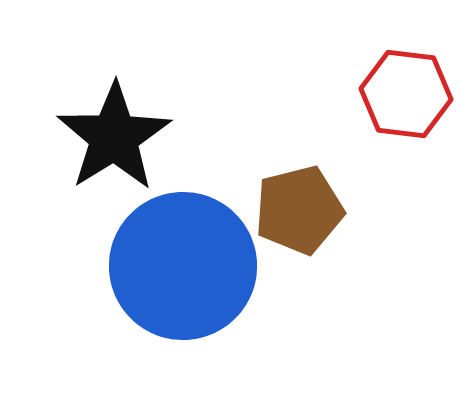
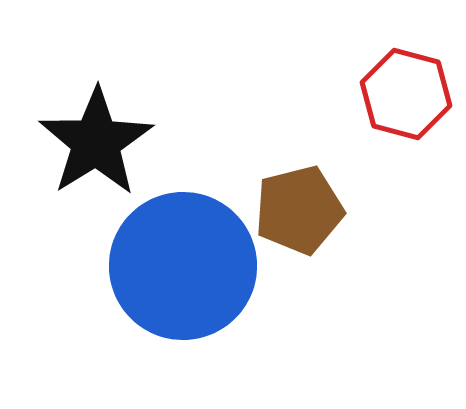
red hexagon: rotated 8 degrees clockwise
black star: moved 18 px left, 5 px down
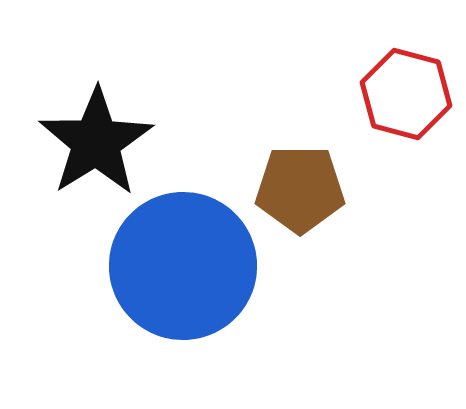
brown pentagon: moved 1 px right, 21 px up; rotated 14 degrees clockwise
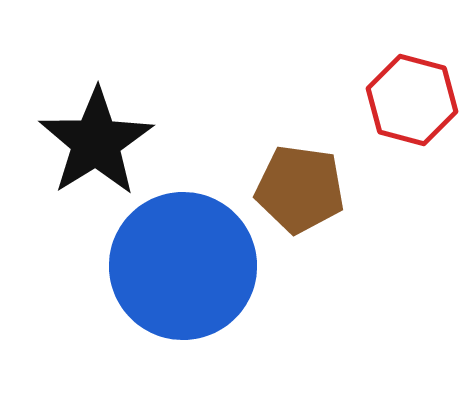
red hexagon: moved 6 px right, 6 px down
brown pentagon: rotated 8 degrees clockwise
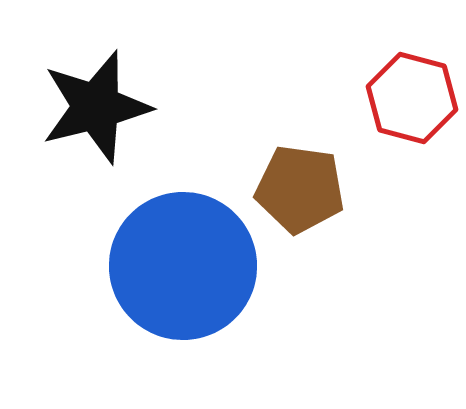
red hexagon: moved 2 px up
black star: moved 35 px up; rotated 18 degrees clockwise
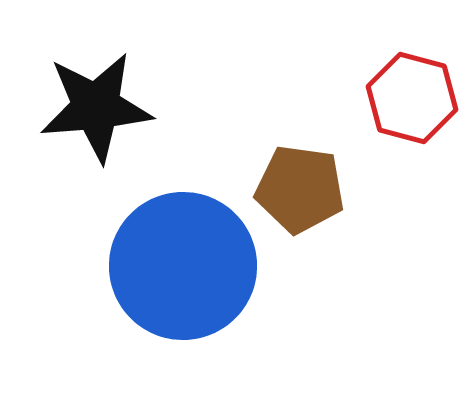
black star: rotated 9 degrees clockwise
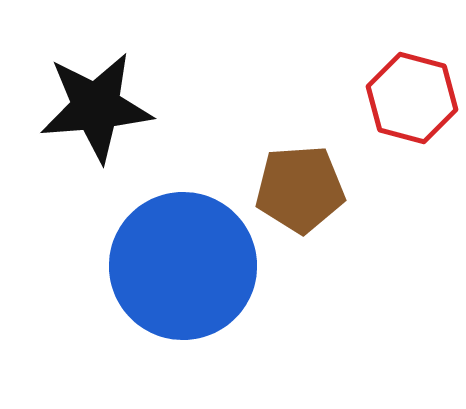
brown pentagon: rotated 12 degrees counterclockwise
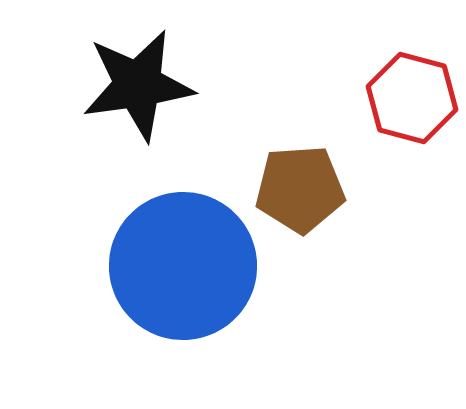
black star: moved 42 px right, 22 px up; rotated 3 degrees counterclockwise
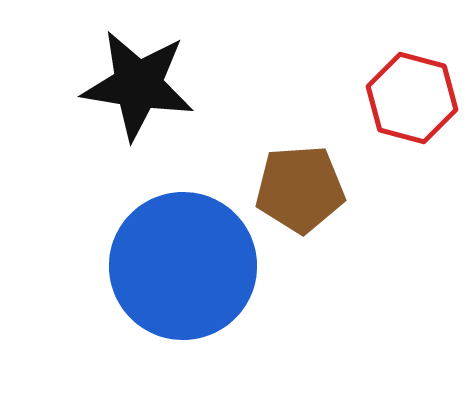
black star: rotated 17 degrees clockwise
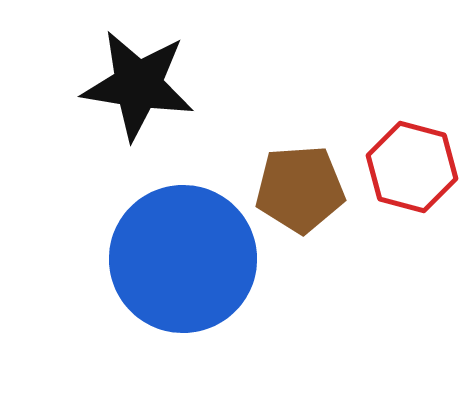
red hexagon: moved 69 px down
blue circle: moved 7 px up
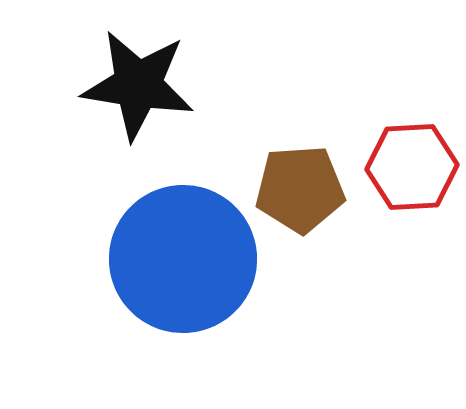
red hexagon: rotated 18 degrees counterclockwise
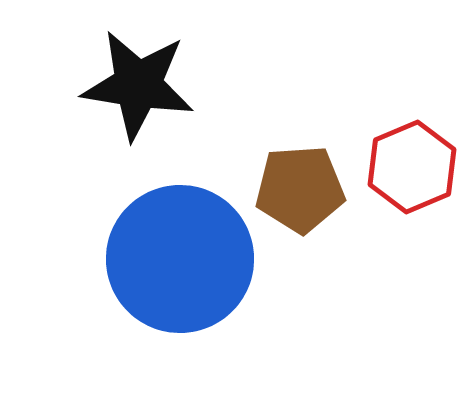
red hexagon: rotated 20 degrees counterclockwise
blue circle: moved 3 px left
